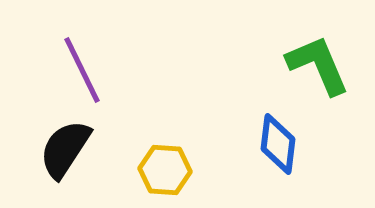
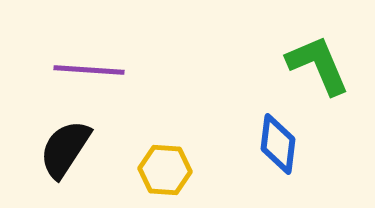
purple line: moved 7 px right; rotated 60 degrees counterclockwise
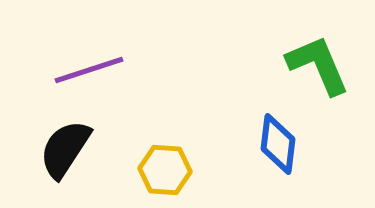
purple line: rotated 22 degrees counterclockwise
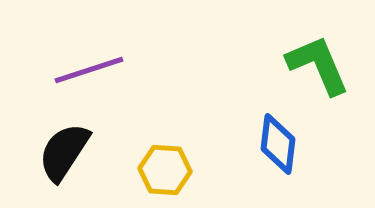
black semicircle: moved 1 px left, 3 px down
